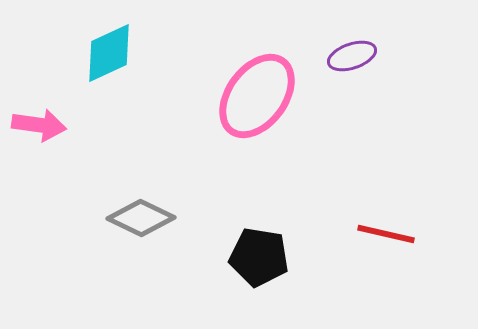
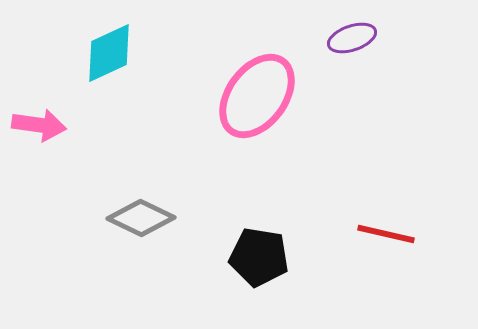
purple ellipse: moved 18 px up
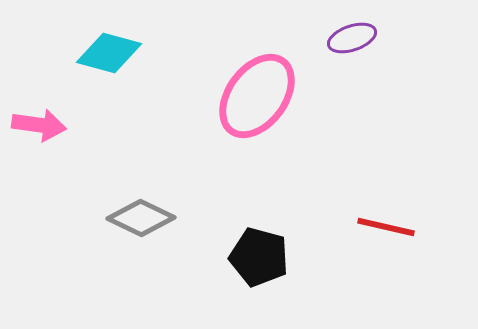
cyan diamond: rotated 40 degrees clockwise
red line: moved 7 px up
black pentagon: rotated 6 degrees clockwise
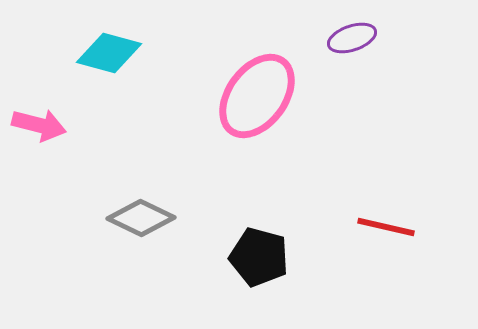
pink arrow: rotated 6 degrees clockwise
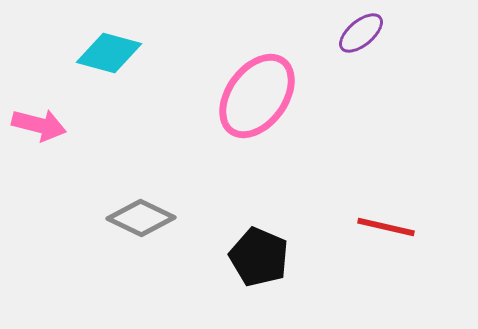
purple ellipse: moved 9 px right, 5 px up; rotated 21 degrees counterclockwise
black pentagon: rotated 8 degrees clockwise
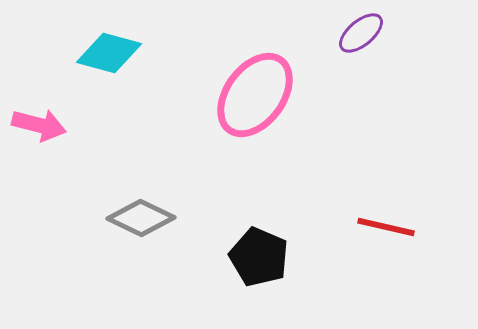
pink ellipse: moved 2 px left, 1 px up
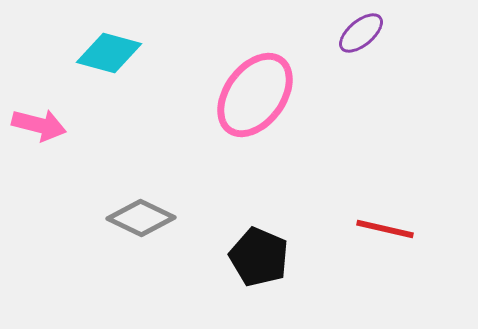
red line: moved 1 px left, 2 px down
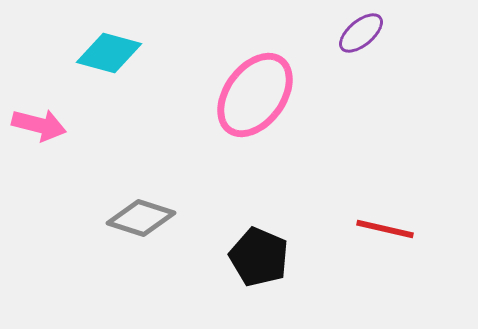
gray diamond: rotated 8 degrees counterclockwise
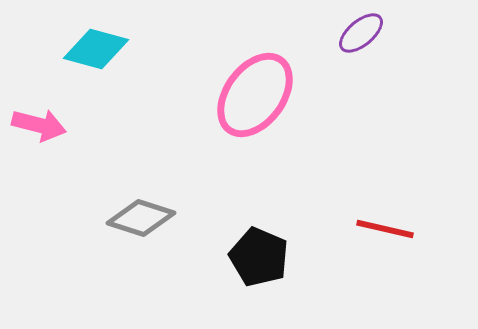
cyan diamond: moved 13 px left, 4 px up
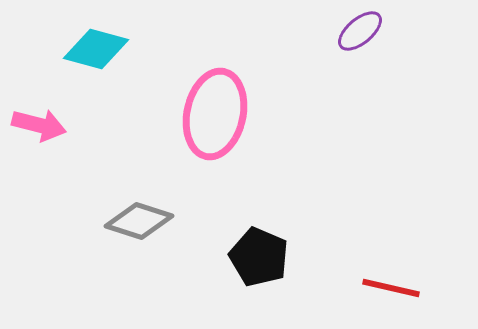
purple ellipse: moved 1 px left, 2 px up
pink ellipse: moved 40 px left, 19 px down; rotated 24 degrees counterclockwise
gray diamond: moved 2 px left, 3 px down
red line: moved 6 px right, 59 px down
